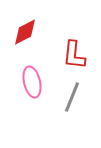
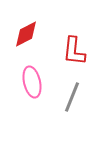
red diamond: moved 1 px right, 2 px down
red L-shape: moved 4 px up
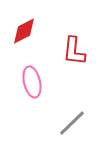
red diamond: moved 2 px left, 3 px up
gray line: moved 26 px down; rotated 24 degrees clockwise
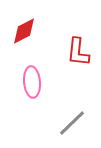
red L-shape: moved 4 px right, 1 px down
pink ellipse: rotated 8 degrees clockwise
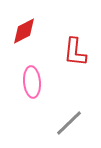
red L-shape: moved 3 px left
gray line: moved 3 px left
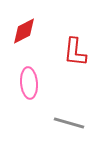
pink ellipse: moved 3 px left, 1 px down
gray line: rotated 60 degrees clockwise
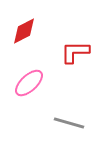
red L-shape: rotated 84 degrees clockwise
pink ellipse: rotated 52 degrees clockwise
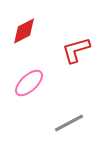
red L-shape: moved 1 px right, 2 px up; rotated 16 degrees counterclockwise
gray line: rotated 44 degrees counterclockwise
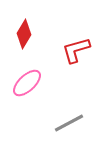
red diamond: moved 3 px down; rotated 32 degrees counterclockwise
pink ellipse: moved 2 px left
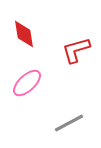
red diamond: rotated 40 degrees counterclockwise
